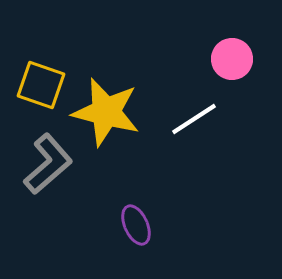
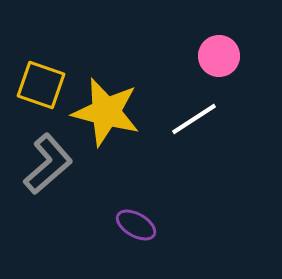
pink circle: moved 13 px left, 3 px up
purple ellipse: rotated 36 degrees counterclockwise
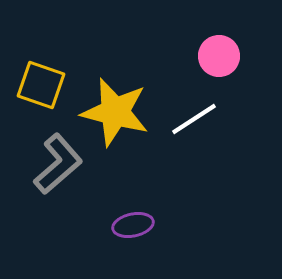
yellow star: moved 9 px right
gray L-shape: moved 10 px right
purple ellipse: moved 3 px left; rotated 42 degrees counterclockwise
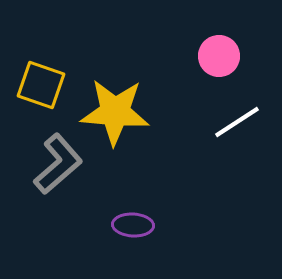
yellow star: rotated 10 degrees counterclockwise
white line: moved 43 px right, 3 px down
purple ellipse: rotated 15 degrees clockwise
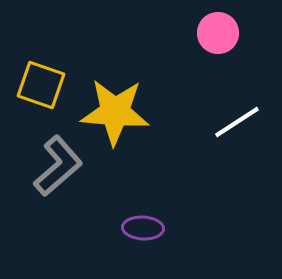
pink circle: moved 1 px left, 23 px up
gray L-shape: moved 2 px down
purple ellipse: moved 10 px right, 3 px down
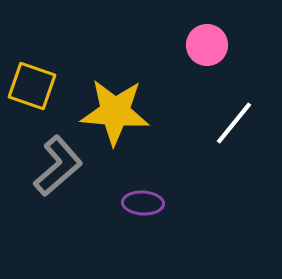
pink circle: moved 11 px left, 12 px down
yellow square: moved 9 px left, 1 px down
white line: moved 3 px left, 1 px down; rotated 18 degrees counterclockwise
purple ellipse: moved 25 px up
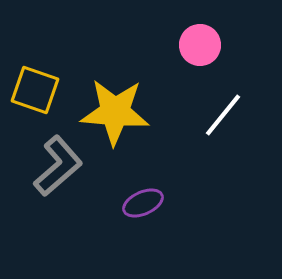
pink circle: moved 7 px left
yellow square: moved 3 px right, 4 px down
white line: moved 11 px left, 8 px up
purple ellipse: rotated 27 degrees counterclockwise
